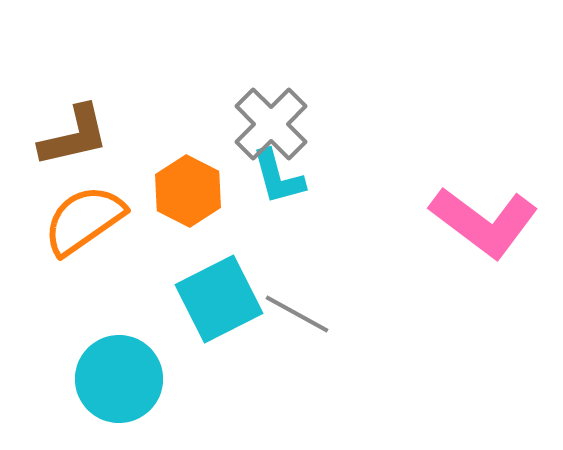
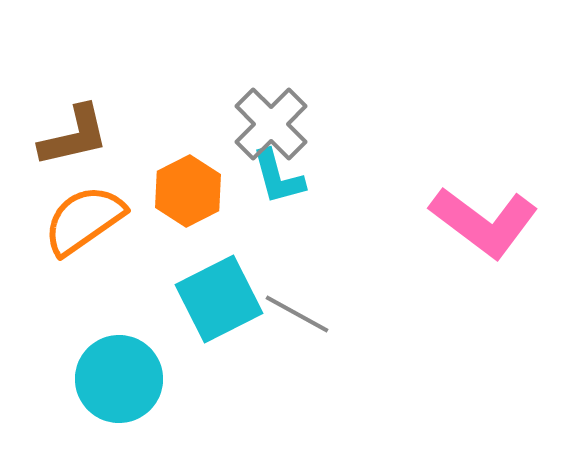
orange hexagon: rotated 6 degrees clockwise
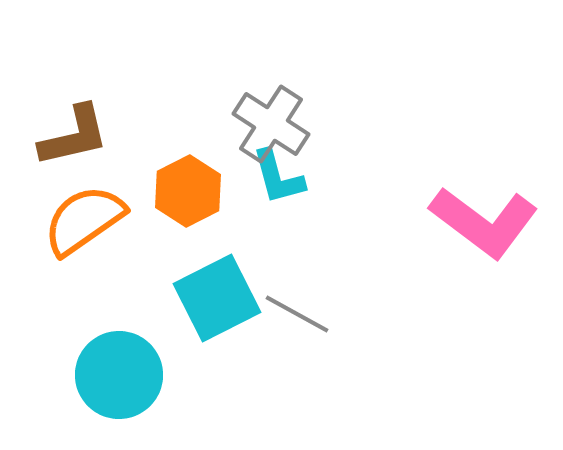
gray cross: rotated 12 degrees counterclockwise
cyan square: moved 2 px left, 1 px up
cyan circle: moved 4 px up
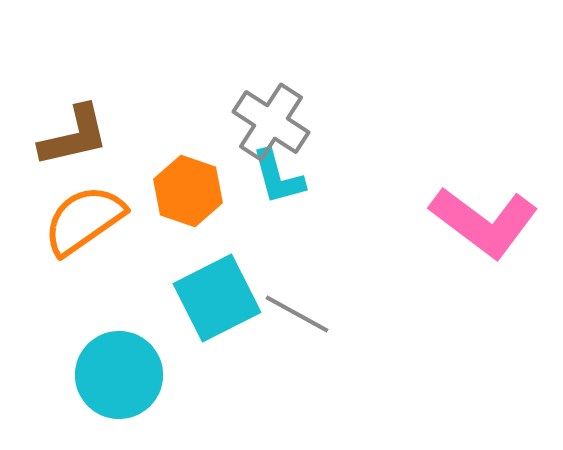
gray cross: moved 2 px up
orange hexagon: rotated 14 degrees counterclockwise
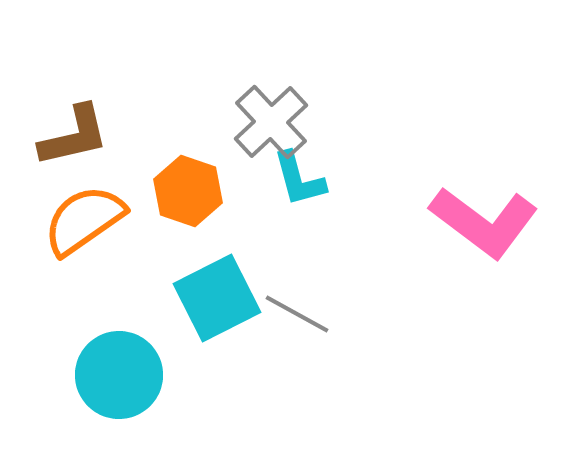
gray cross: rotated 14 degrees clockwise
cyan L-shape: moved 21 px right, 2 px down
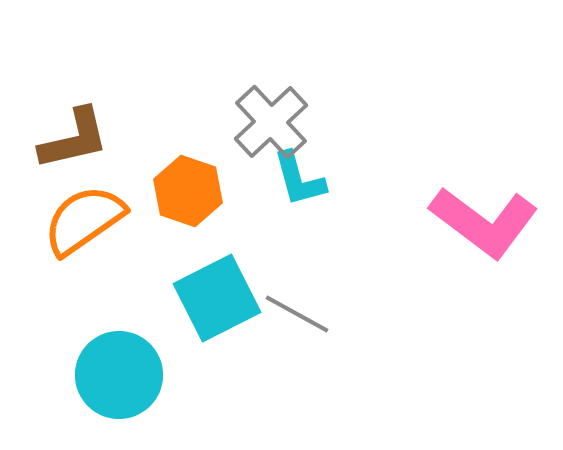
brown L-shape: moved 3 px down
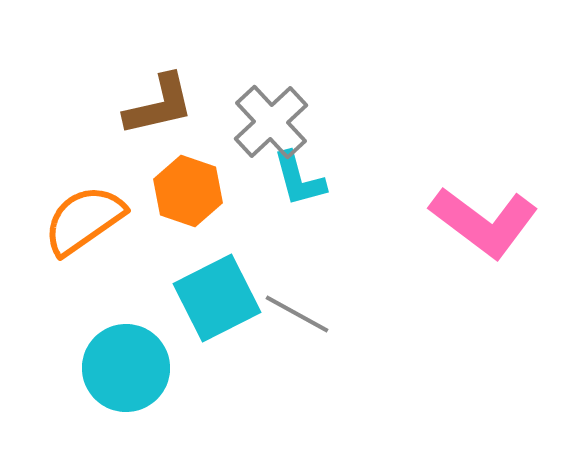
brown L-shape: moved 85 px right, 34 px up
cyan circle: moved 7 px right, 7 px up
